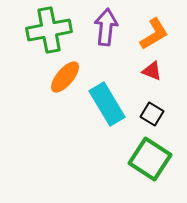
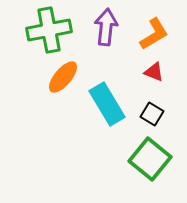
red triangle: moved 2 px right, 1 px down
orange ellipse: moved 2 px left
green square: rotated 6 degrees clockwise
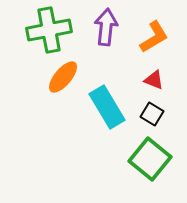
orange L-shape: moved 3 px down
red triangle: moved 8 px down
cyan rectangle: moved 3 px down
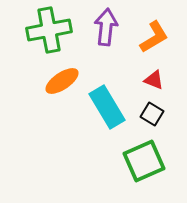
orange ellipse: moved 1 px left, 4 px down; rotated 16 degrees clockwise
green square: moved 6 px left, 2 px down; rotated 27 degrees clockwise
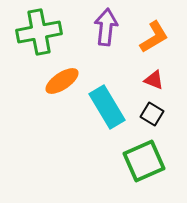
green cross: moved 10 px left, 2 px down
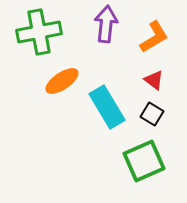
purple arrow: moved 3 px up
red triangle: rotated 15 degrees clockwise
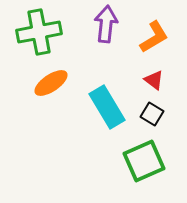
orange ellipse: moved 11 px left, 2 px down
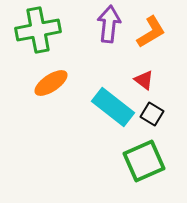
purple arrow: moved 3 px right
green cross: moved 1 px left, 2 px up
orange L-shape: moved 3 px left, 5 px up
red triangle: moved 10 px left
cyan rectangle: moved 6 px right; rotated 21 degrees counterclockwise
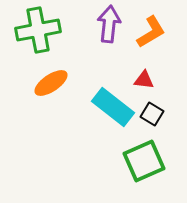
red triangle: rotated 30 degrees counterclockwise
